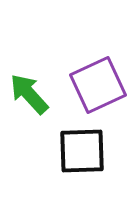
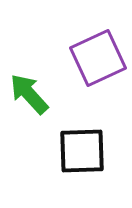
purple square: moved 27 px up
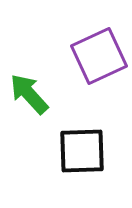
purple square: moved 1 px right, 2 px up
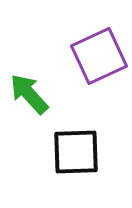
black square: moved 6 px left, 1 px down
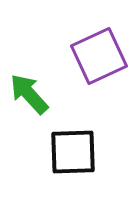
black square: moved 3 px left
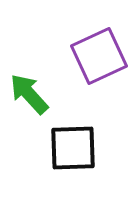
black square: moved 4 px up
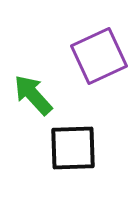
green arrow: moved 4 px right, 1 px down
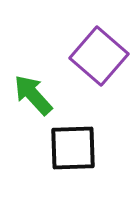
purple square: rotated 24 degrees counterclockwise
